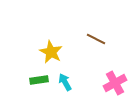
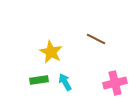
pink cross: rotated 15 degrees clockwise
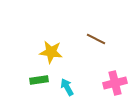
yellow star: rotated 20 degrees counterclockwise
cyan arrow: moved 2 px right, 5 px down
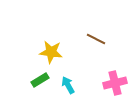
green rectangle: moved 1 px right; rotated 24 degrees counterclockwise
cyan arrow: moved 1 px right, 2 px up
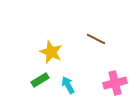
yellow star: rotated 15 degrees clockwise
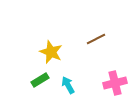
brown line: rotated 54 degrees counterclockwise
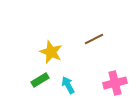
brown line: moved 2 px left
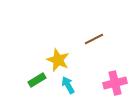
yellow star: moved 7 px right, 8 px down
green rectangle: moved 3 px left
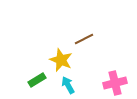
brown line: moved 10 px left
yellow star: moved 3 px right
